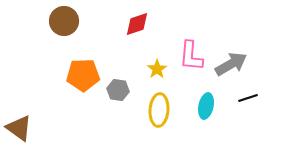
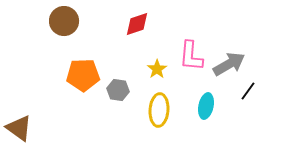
gray arrow: moved 2 px left
black line: moved 7 px up; rotated 36 degrees counterclockwise
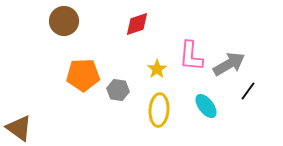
cyan ellipse: rotated 50 degrees counterclockwise
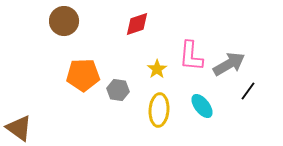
cyan ellipse: moved 4 px left
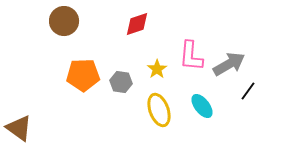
gray hexagon: moved 3 px right, 8 px up
yellow ellipse: rotated 24 degrees counterclockwise
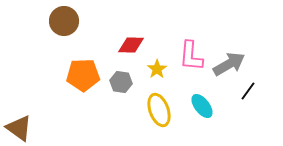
red diamond: moved 6 px left, 21 px down; rotated 20 degrees clockwise
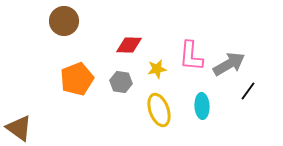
red diamond: moved 2 px left
yellow star: rotated 24 degrees clockwise
orange pentagon: moved 6 px left, 4 px down; rotated 20 degrees counterclockwise
cyan ellipse: rotated 35 degrees clockwise
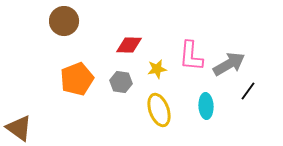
cyan ellipse: moved 4 px right
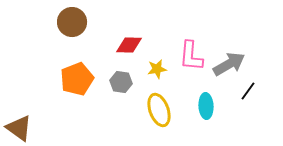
brown circle: moved 8 px right, 1 px down
